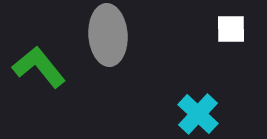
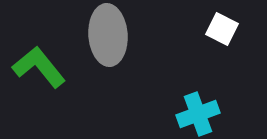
white square: moved 9 px left; rotated 28 degrees clockwise
cyan cross: rotated 27 degrees clockwise
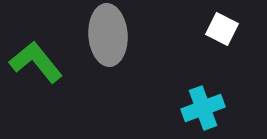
green L-shape: moved 3 px left, 5 px up
cyan cross: moved 5 px right, 6 px up
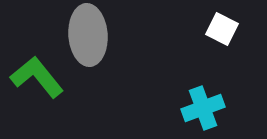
gray ellipse: moved 20 px left
green L-shape: moved 1 px right, 15 px down
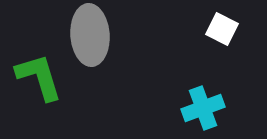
gray ellipse: moved 2 px right
green L-shape: moved 2 px right; rotated 22 degrees clockwise
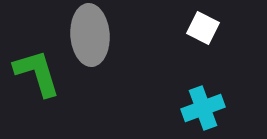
white square: moved 19 px left, 1 px up
green L-shape: moved 2 px left, 4 px up
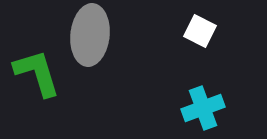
white square: moved 3 px left, 3 px down
gray ellipse: rotated 10 degrees clockwise
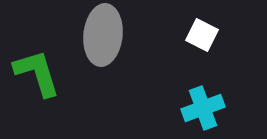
white square: moved 2 px right, 4 px down
gray ellipse: moved 13 px right
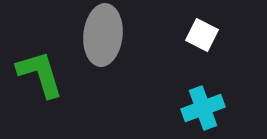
green L-shape: moved 3 px right, 1 px down
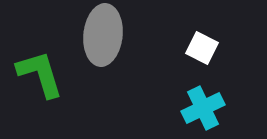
white square: moved 13 px down
cyan cross: rotated 6 degrees counterclockwise
